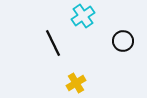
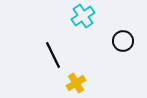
black line: moved 12 px down
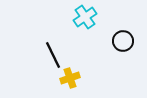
cyan cross: moved 2 px right, 1 px down
yellow cross: moved 6 px left, 5 px up; rotated 12 degrees clockwise
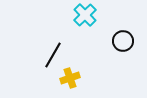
cyan cross: moved 2 px up; rotated 10 degrees counterclockwise
black line: rotated 56 degrees clockwise
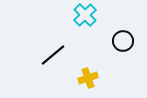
black line: rotated 20 degrees clockwise
yellow cross: moved 18 px right
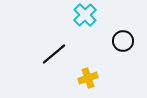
black line: moved 1 px right, 1 px up
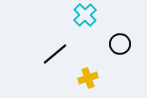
black circle: moved 3 px left, 3 px down
black line: moved 1 px right
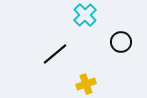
black circle: moved 1 px right, 2 px up
yellow cross: moved 2 px left, 6 px down
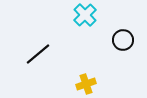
black circle: moved 2 px right, 2 px up
black line: moved 17 px left
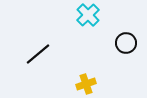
cyan cross: moved 3 px right
black circle: moved 3 px right, 3 px down
